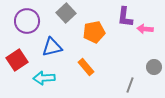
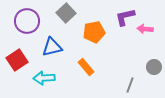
purple L-shape: rotated 70 degrees clockwise
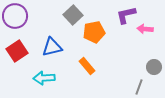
gray square: moved 7 px right, 2 px down
purple L-shape: moved 1 px right, 2 px up
purple circle: moved 12 px left, 5 px up
red square: moved 9 px up
orange rectangle: moved 1 px right, 1 px up
gray line: moved 9 px right, 2 px down
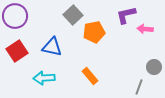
blue triangle: rotated 25 degrees clockwise
orange rectangle: moved 3 px right, 10 px down
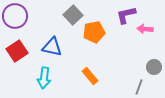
cyan arrow: rotated 80 degrees counterclockwise
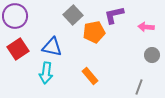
purple L-shape: moved 12 px left
pink arrow: moved 1 px right, 2 px up
red square: moved 1 px right, 2 px up
gray circle: moved 2 px left, 12 px up
cyan arrow: moved 2 px right, 5 px up
